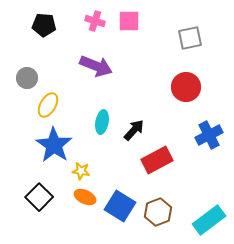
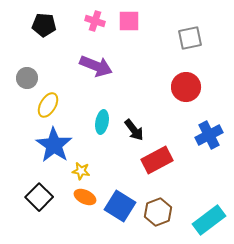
black arrow: rotated 100 degrees clockwise
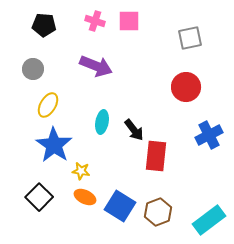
gray circle: moved 6 px right, 9 px up
red rectangle: moved 1 px left, 4 px up; rotated 56 degrees counterclockwise
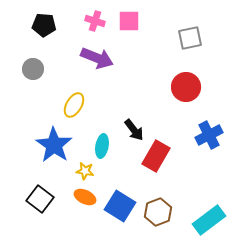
purple arrow: moved 1 px right, 8 px up
yellow ellipse: moved 26 px right
cyan ellipse: moved 24 px down
red rectangle: rotated 24 degrees clockwise
yellow star: moved 4 px right
black square: moved 1 px right, 2 px down; rotated 8 degrees counterclockwise
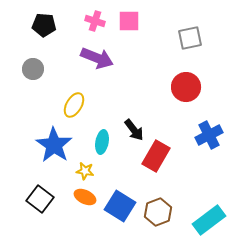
cyan ellipse: moved 4 px up
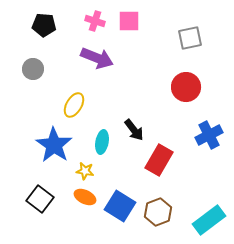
red rectangle: moved 3 px right, 4 px down
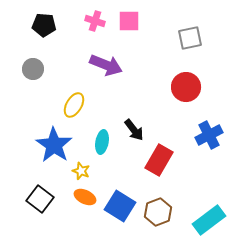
purple arrow: moved 9 px right, 7 px down
yellow star: moved 4 px left; rotated 12 degrees clockwise
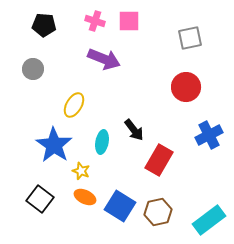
purple arrow: moved 2 px left, 6 px up
brown hexagon: rotated 8 degrees clockwise
